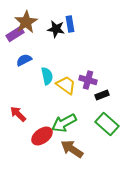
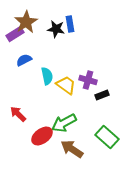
green rectangle: moved 13 px down
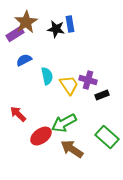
yellow trapezoid: moved 3 px right; rotated 20 degrees clockwise
red ellipse: moved 1 px left
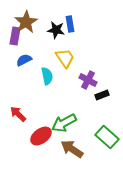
black star: moved 1 px down
purple rectangle: moved 2 px down; rotated 48 degrees counterclockwise
purple cross: rotated 12 degrees clockwise
yellow trapezoid: moved 4 px left, 27 px up
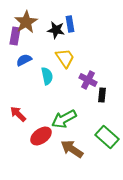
black rectangle: rotated 64 degrees counterclockwise
green arrow: moved 4 px up
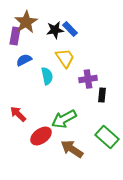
blue rectangle: moved 5 px down; rotated 35 degrees counterclockwise
black star: moved 1 px left; rotated 18 degrees counterclockwise
purple cross: moved 1 px up; rotated 36 degrees counterclockwise
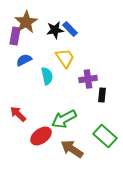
green rectangle: moved 2 px left, 1 px up
